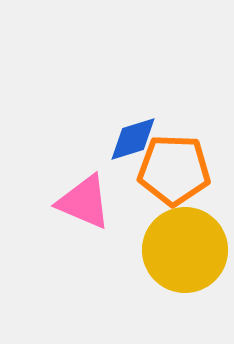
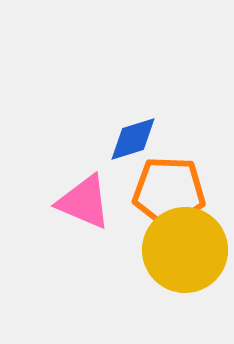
orange pentagon: moved 5 px left, 22 px down
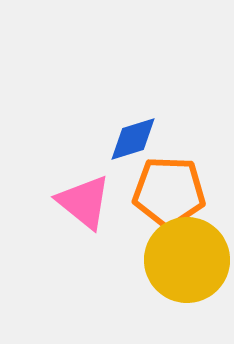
pink triangle: rotated 16 degrees clockwise
yellow circle: moved 2 px right, 10 px down
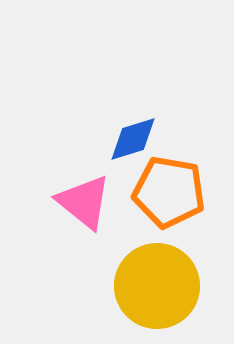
orange pentagon: rotated 8 degrees clockwise
yellow circle: moved 30 px left, 26 px down
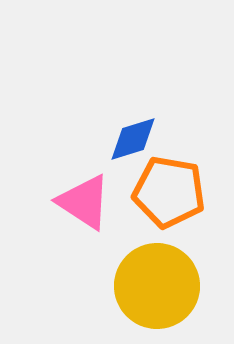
pink triangle: rotated 6 degrees counterclockwise
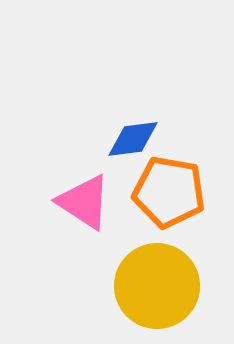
blue diamond: rotated 10 degrees clockwise
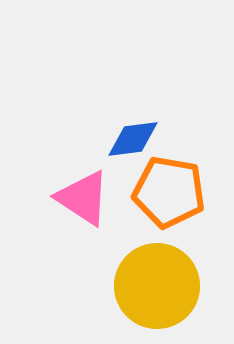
pink triangle: moved 1 px left, 4 px up
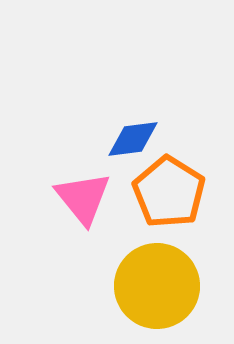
orange pentagon: rotated 22 degrees clockwise
pink triangle: rotated 18 degrees clockwise
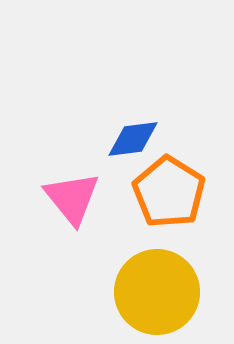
pink triangle: moved 11 px left
yellow circle: moved 6 px down
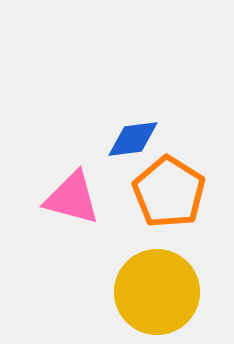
pink triangle: rotated 36 degrees counterclockwise
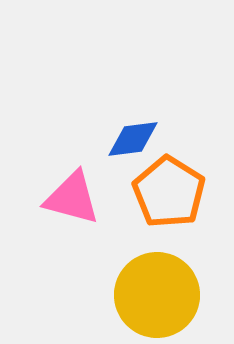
yellow circle: moved 3 px down
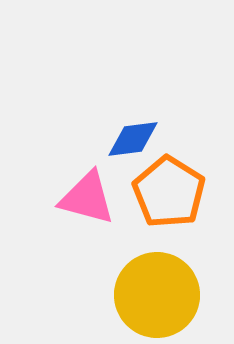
pink triangle: moved 15 px right
